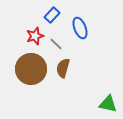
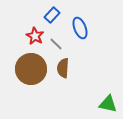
red star: rotated 24 degrees counterclockwise
brown semicircle: rotated 12 degrees counterclockwise
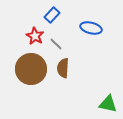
blue ellipse: moved 11 px right; rotated 55 degrees counterclockwise
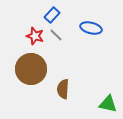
red star: rotated 12 degrees counterclockwise
gray line: moved 9 px up
brown semicircle: moved 21 px down
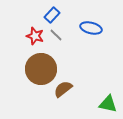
brown circle: moved 10 px right
brown semicircle: rotated 48 degrees clockwise
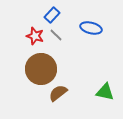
brown semicircle: moved 5 px left, 4 px down
green triangle: moved 3 px left, 12 px up
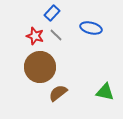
blue rectangle: moved 2 px up
brown circle: moved 1 px left, 2 px up
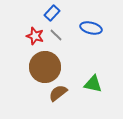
brown circle: moved 5 px right
green triangle: moved 12 px left, 8 px up
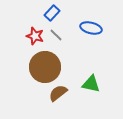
green triangle: moved 2 px left
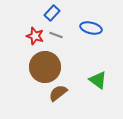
gray line: rotated 24 degrees counterclockwise
green triangle: moved 7 px right, 4 px up; rotated 24 degrees clockwise
